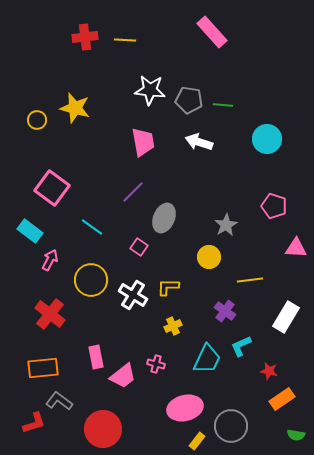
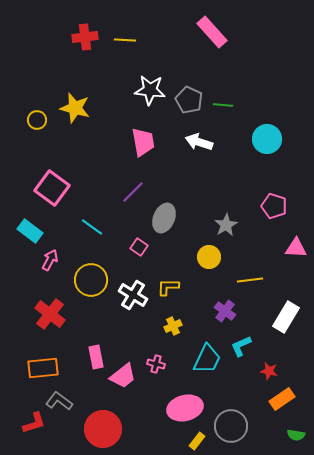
gray pentagon at (189, 100): rotated 16 degrees clockwise
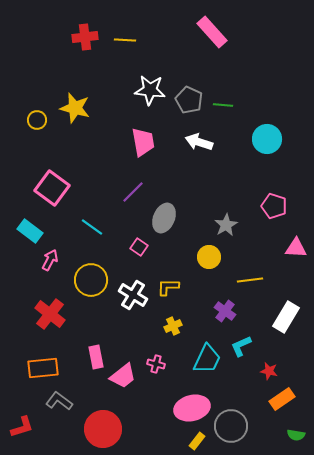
pink ellipse at (185, 408): moved 7 px right
red L-shape at (34, 423): moved 12 px left, 4 px down
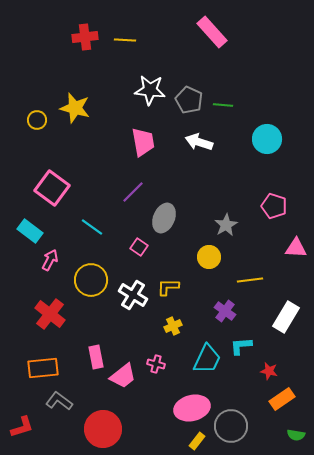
cyan L-shape at (241, 346): rotated 20 degrees clockwise
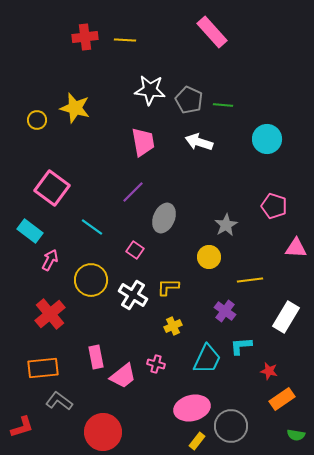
pink square at (139, 247): moved 4 px left, 3 px down
red cross at (50, 314): rotated 12 degrees clockwise
red circle at (103, 429): moved 3 px down
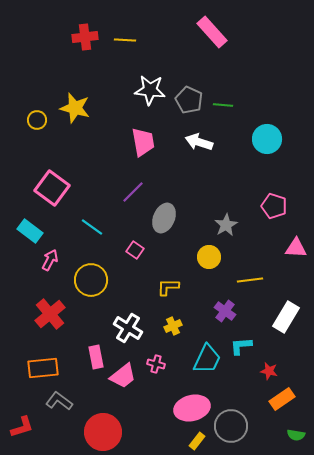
white cross at (133, 295): moved 5 px left, 33 px down
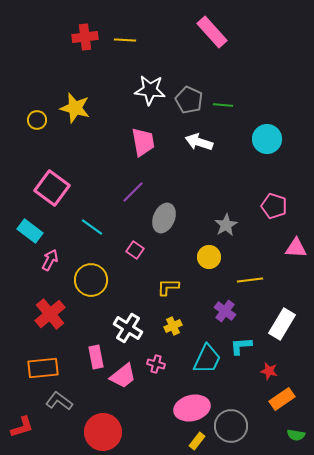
white rectangle at (286, 317): moved 4 px left, 7 px down
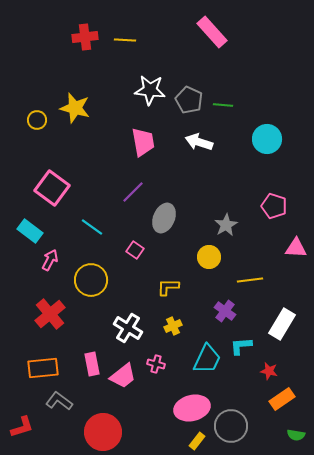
pink rectangle at (96, 357): moved 4 px left, 7 px down
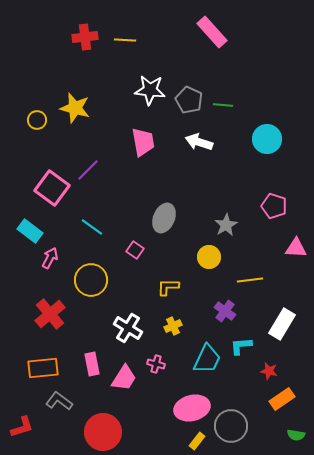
purple line at (133, 192): moved 45 px left, 22 px up
pink arrow at (50, 260): moved 2 px up
pink trapezoid at (123, 376): moved 1 px right, 2 px down; rotated 20 degrees counterclockwise
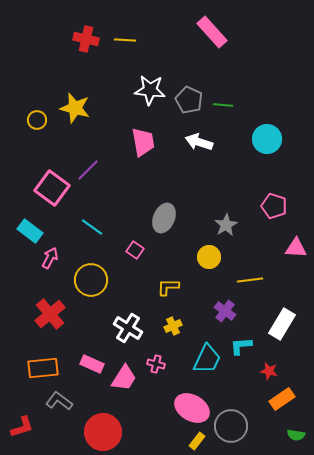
red cross at (85, 37): moved 1 px right, 2 px down; rotated 20 degrees clockwise
pink rectangle at (92, 364): rotated 55 degrees counterclockwise
pink ellipse at (192, 408): rotated 44 degrees clockwise
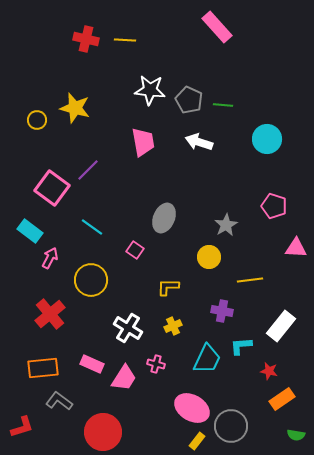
pink rectangle at (212, 32): moved 5 px right, 5 px up
purple cross at (225, 311): moved 3 px left; rotated 25 degrees counterclockwise
white rectangle at (282, 324): moved 1 px left, 2 px down; rotated 8 degrees clockwise
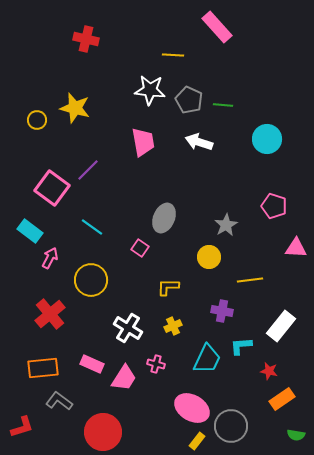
yellow line at (125, 40): moved 48 px right, 15 px down
pink square at (135, 250): moved 5 px right, 2 px up
